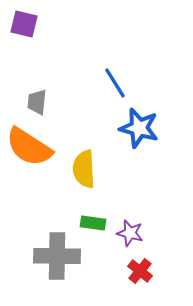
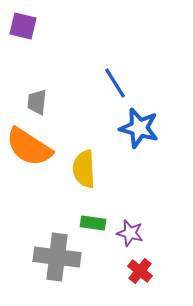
purple square: moved 1 px left, 2 px down
gray cross: moved 1 px down; rotated 6 degrees clockwise
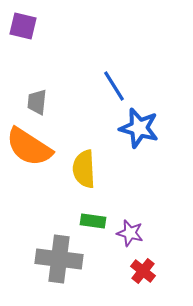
blue line: moved 1 px left, 3 px down
green rectangle: moved 2 px up
gray cross: moved 2 px right, 2 px down
red cross: moved 3 px right
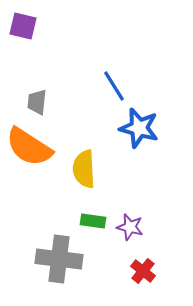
purple star: moved 6 px up
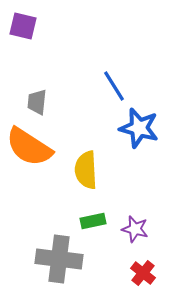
yellow semicircle: moved 2 px right, 1 px down
green rectangle: rotated 20 degrees counterclockwise
purple star: moved 5 px right, 2 px down
red cross: moved 2 px down
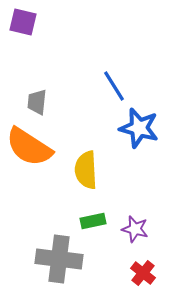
purple square: moved 4 px up
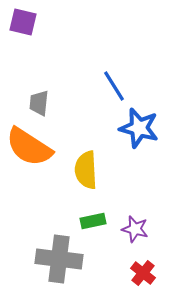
gray trapezoid: moved 2 px right, 1 px down
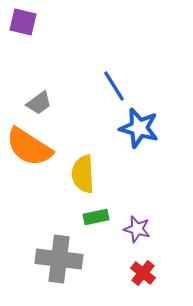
gray trapezoid: rotated 132 degrees counterclockwise
yellow semicircle: moved 3 px left, 4 px down
green rectangle: moved 3 px right, 4 px up
purple star: moved 2 px right
